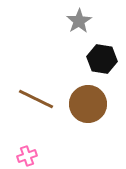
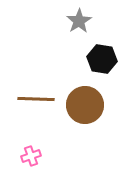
brown line: rotated 24 degrees counterclockwise
brown circle: moved 3 px left, 1 px down
pink cross: moved 4 px right
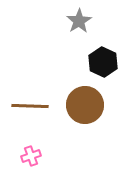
black hexagon: moved 1 px right, 3 px down; rotated 16 degrees clockwise
brown line: moved 6 px left, 7 px down
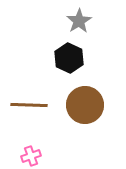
black hexagon: moved 34 px left, 4 px up
brown line: moved 1 px left, 1 px up
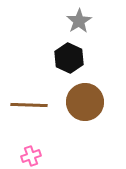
brown circle: moved 3 px up
